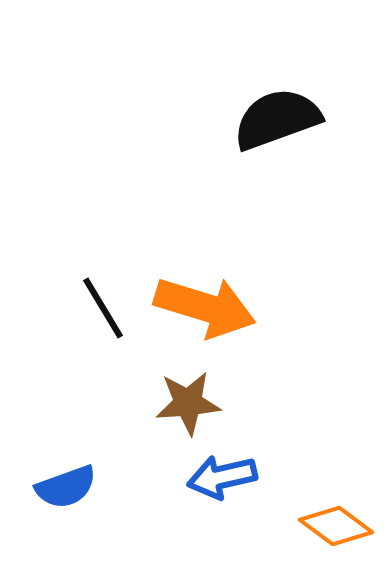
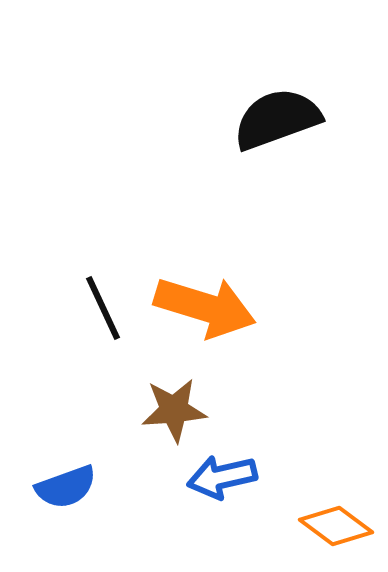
black line: rotated 6 degrees clockwise
brown star: moved 14 px left, 7 px down
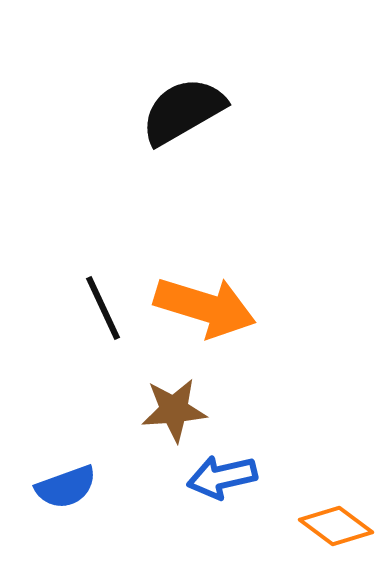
black semicircle: moved 94 px left, 8 px up; rotated 10 degrees counterclockwise
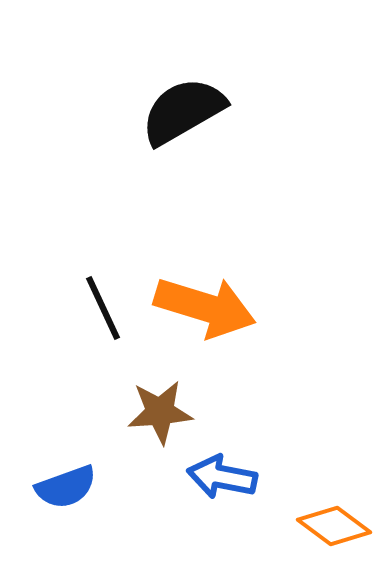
brown star: moved 14 px left, 2 px down
blue arrow: rotated 24 degrees clockwise
orange diamond: moved 2 px left
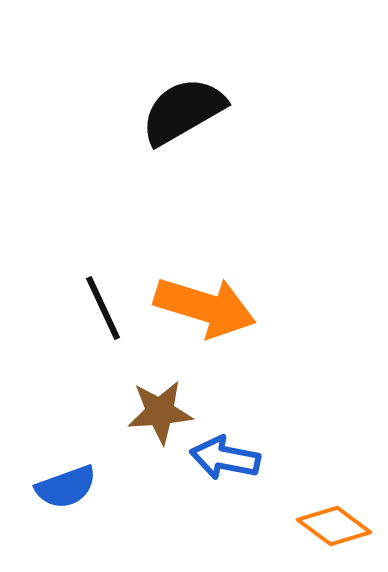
blue arrow: moved 3 px right, 19 px up
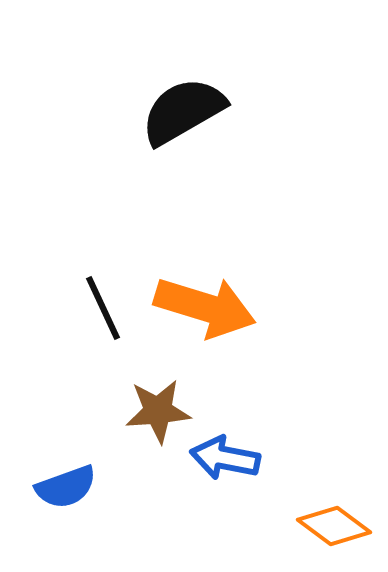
brown star: moved 2 px left, 1 px up
